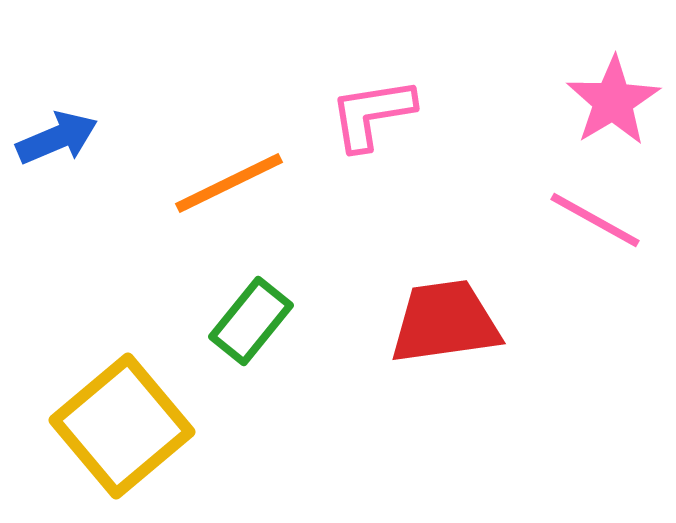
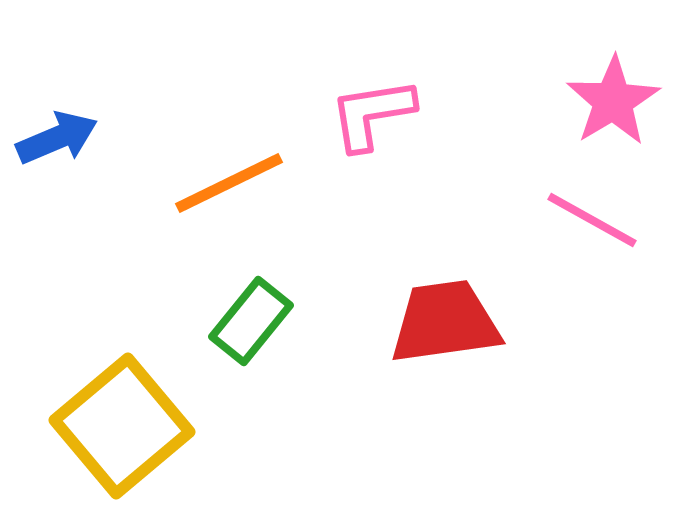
pink line: moved 3 px left
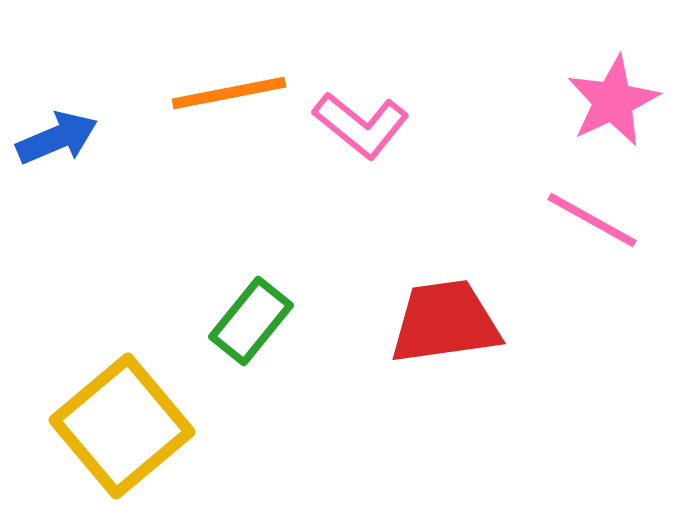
pink star: rotated 6 degrees clockwise
pink L-shape: moved 11 px left, 11 px down; rotated 132 degrees counterclockwise
orange line: moved 90 px up; rotated 15 degrees clockwise
